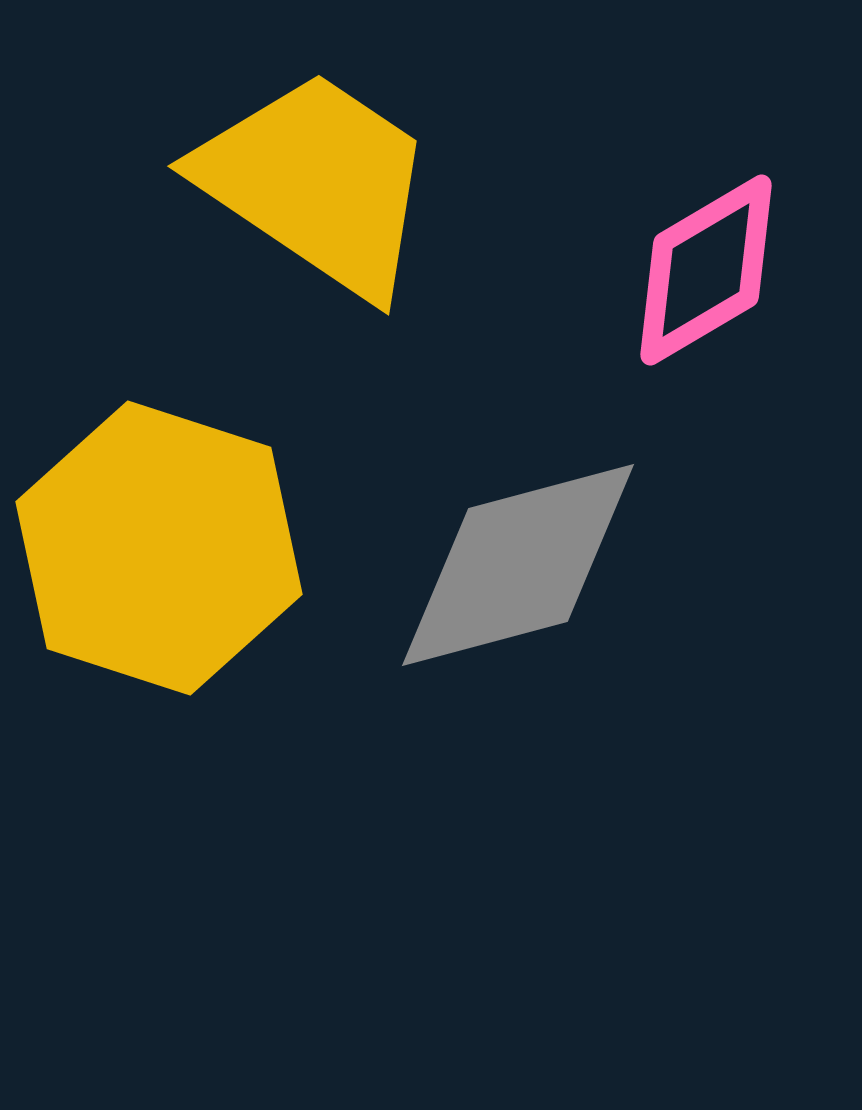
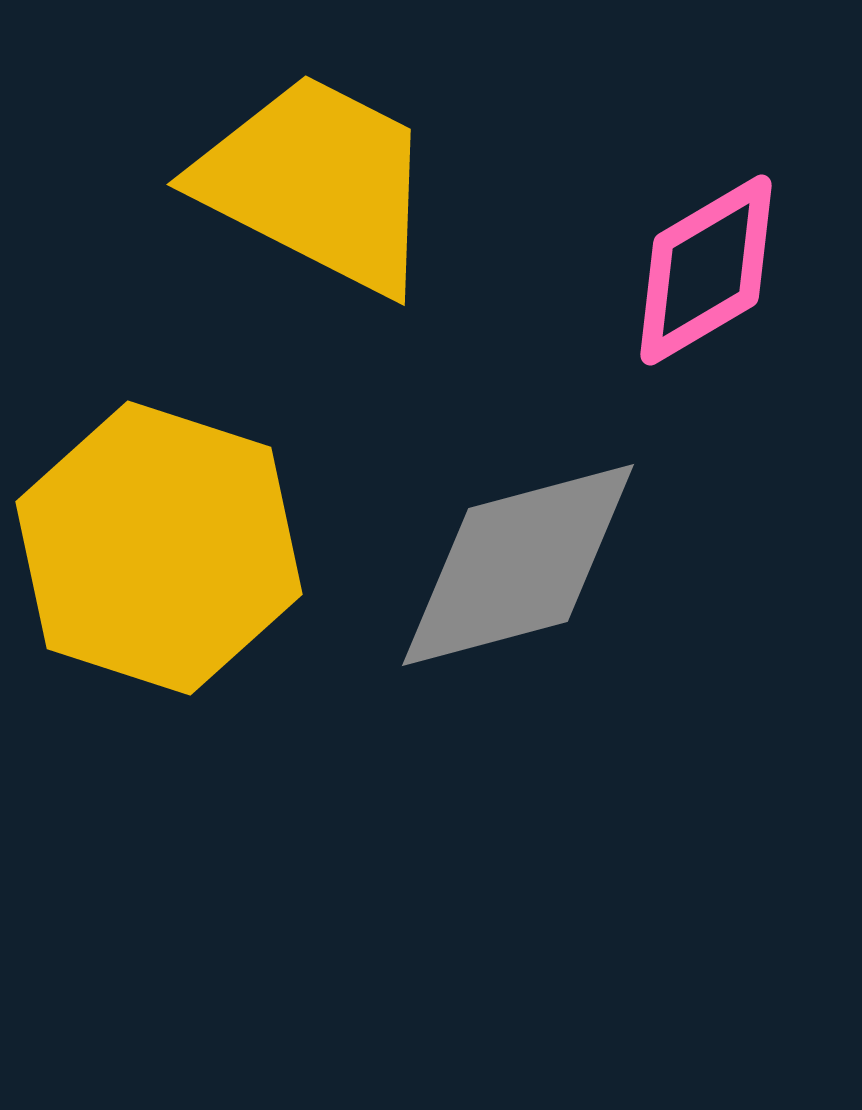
yellow trapezoid: rotated 7 degrees counterclockwise
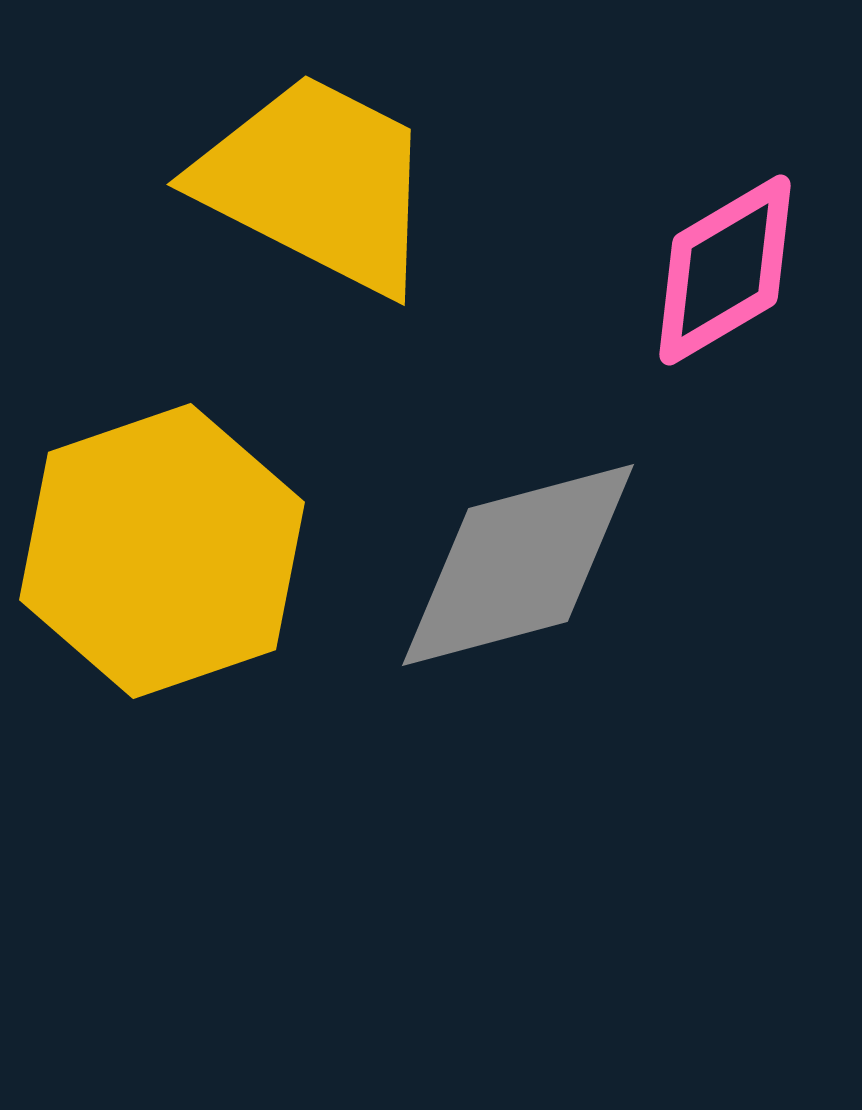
pink diamond: moved 19 px right
yellow hexagon: moved 3 px right, 3 px down; rotated 23 degrees clockwise
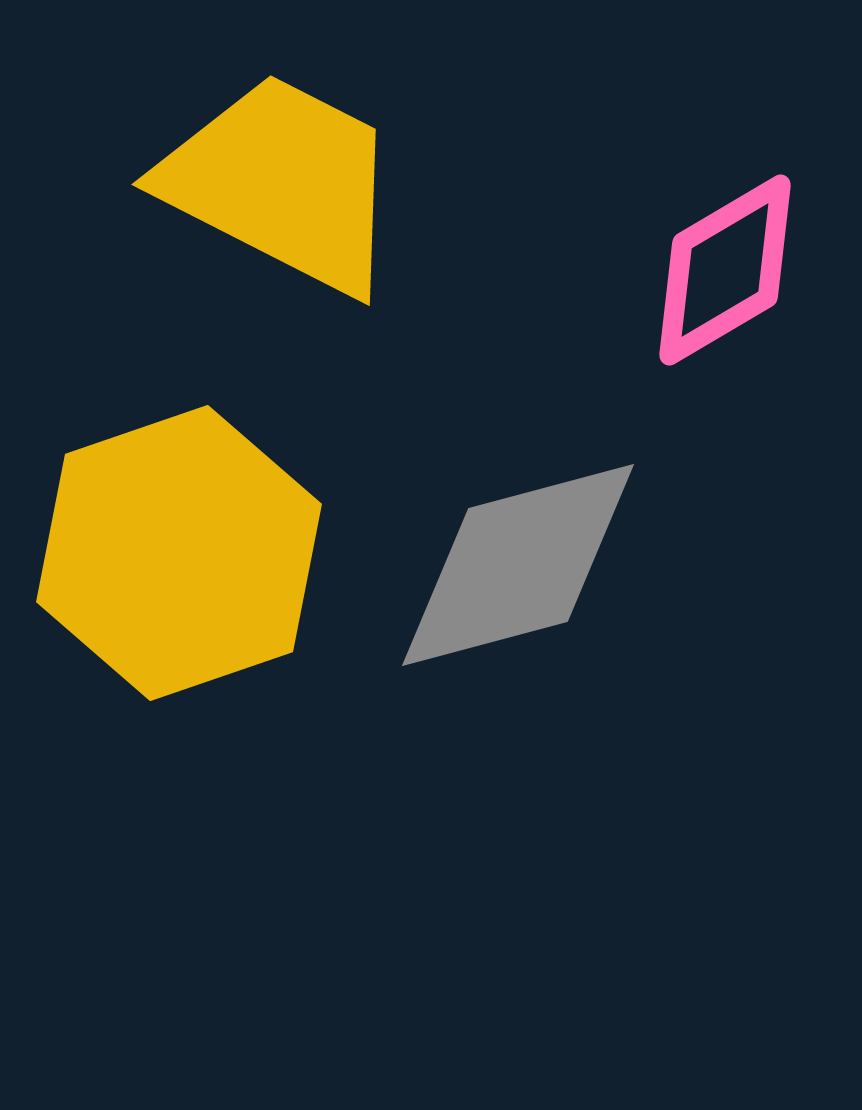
yellow trapezoid: moved 35 px left
yellow hexagon: moved 17 px right, 2 px down
